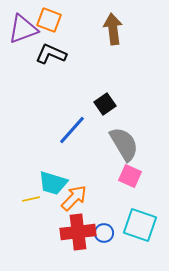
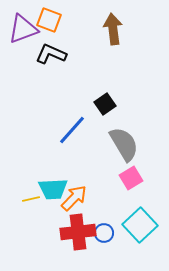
pink square: moved 1 px right, 2 px down; rotated 35 degrees clockwise
cyan trapezoid: moved 6 px down; rotated 20 degrees counterclockwise
cyan square: rotated 28 degrees clockwise
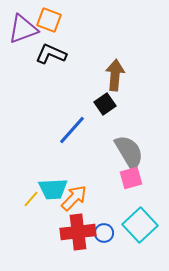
brown arrow: moved 2 px right, 46 px down; rotated 12 degrees clockwise
gray semicircle: moved 5 px right, 8 px down
pink square: rotated 15 degrees clockwise
yellow line: rotated 36 degrees counterclockwise
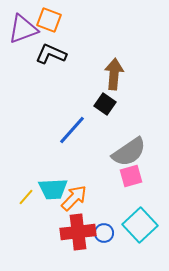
brown arrow: moved 1 px left, 1 px up
black square: rotated 20 degrees counterclockwise
gray semicircle: rotated 87 degrees clockwise
pink square: moved 2 px up
yellow line: moved 5 px left, 2 px up
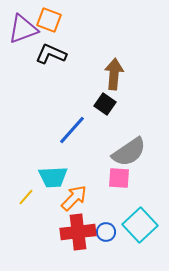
pink square: moved 12 px left, 2 px down; rotated 20 degrees clockwise
cyan trapezoid: moved 12 px up
blue circle: moved 2 px right, 1 px up
